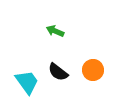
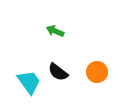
orange circle: moved 4 px right, 2 px down
cyan trapezoid: moved 2 px right
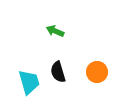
black semicircle: rotated 35 degrees clockwise
cyan trapezoid: rotated 20 degrees clockwise
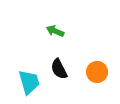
black semicircle: moved 1 px right, 3 px up; rotated 10 degrees counterclockwise
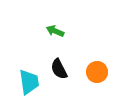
cyan trapezoid: rotated 8 degrees clockwise
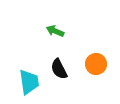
orange circle: moved 1 px left, 8 px up
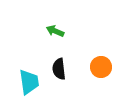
orange circle: moved 5 px right, 3 px down
black semicircle: rotated 20 degrees clockwise
